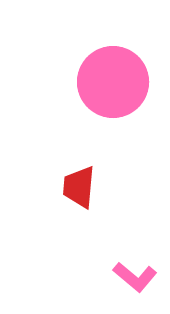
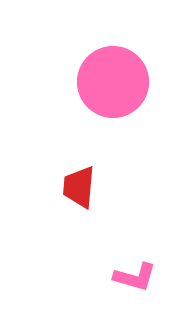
pink L-shape: rotated 24 degrees counterclockwise
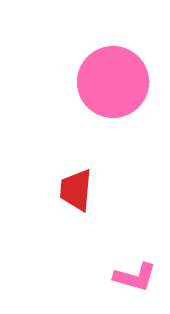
red trapezoid: moved 3 px left, 3 px down
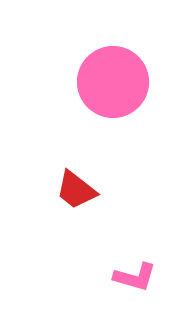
red trapezoid: rotated 57 degrees counterclockwise
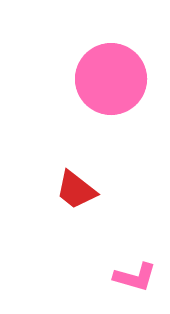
pink circle: moved 2 px left, 3 px up
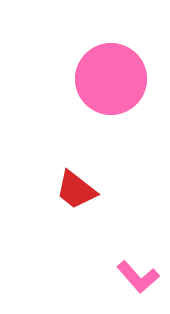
pink L-shape: moved 3 px right; rotated 33 degrees clockwise
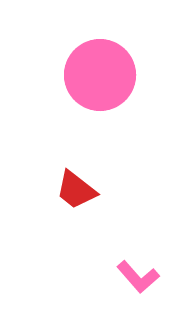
pink circle: moved 11 px left, 4 px up
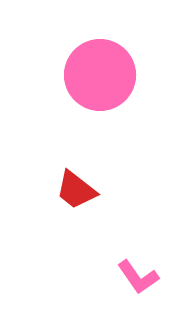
pink L-shape: rotated 6 degrees clockwise
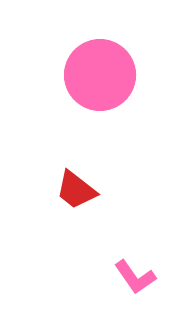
pink L-shape: moved 3 px left
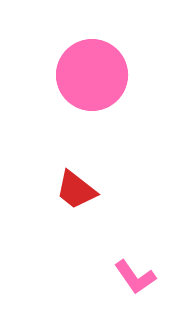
pink circle: moved 8 px left
